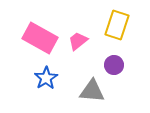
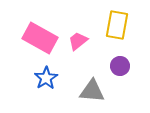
yellow rectangle: rotated 8 degrees counterclockwise
purple circle: moved 6 px right, 1 px down
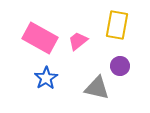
gray triangle: moved 5 px right, 3 px up; rotated 8 degrees clockwise
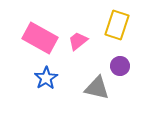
yellow rectangle: rotated 8 degrees clockwise
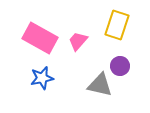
pink trapezoid: rotated 10 degrees counterclockwise
blue star: moved 4 px left; rotated 20 degrees clockwise
gray triangle: moved 3 px right, 3 px up
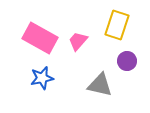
purple circle: moved 7 px right, 5 px up
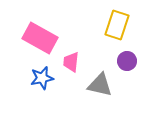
pink trapezoid: moved 7 px left, 21 px down; rotated 35 degrees counterclockwise
